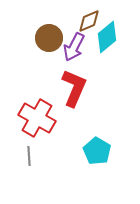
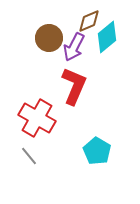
red L-shape: moved 2 px up
gray line: rotated 36 degrees counterclockwise
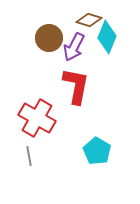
brown diamond: moved 1 px up; rotated 40 degrees clockwise
cyan diamond: rotated 28 degrees counterclockwise
red L-shape: moved 2 px right; rotated 12 degrees counterclockwise
gray line: rotated 30 degrees clockwise
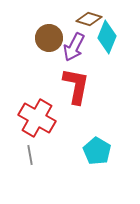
brown diamond: moved 1 px up
gray line: moved 1 px right, 1 px up
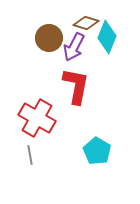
brown diamond: moved 3 px left, 4 px down
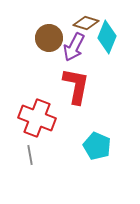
red cross: rotated 9 degrees counterclockwise
cyan pentagon: moved 5 px up; rotated 8 degrees counterclockwise
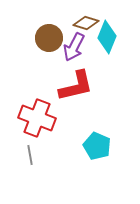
red L-shape: rotated 66 degrees clockwise
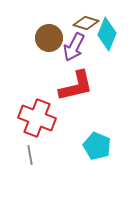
cyan diamond: moved 3 px up
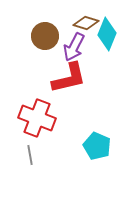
brown circle: moved 4 px left, 2 px up
red L-shape: moved 7 px left, 8 px up
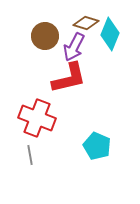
cyan diamond: moved 3 px right
